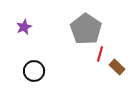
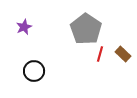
brown rectangle: moved 6 px right, 13 px up
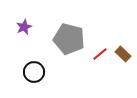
gray pentagon: moved 17 px left, 10 px down; rotated 20 degrees counterclockwise
red line: rotated 35 degrees clockwise
black circle: moved 1 px down
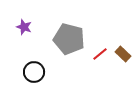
purple star: rotated 28 degrees counterclockwise
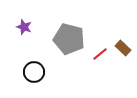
brown rectangle: moved 6 px up
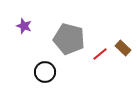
purple star: moved 1 px up
black circle: moved 11 px right
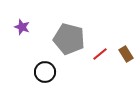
purple star: moved 2 px left, 1 px down
brown rectangle: moved 3 px right, 6 px down; rotated 14 degrees clockwise
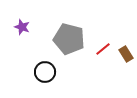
red line: moved 3 px right, 5 px up
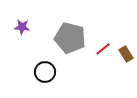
purple star: rotated 14 degrees counterclockwise
gray pentagon: moved 1 px right, 1 px up
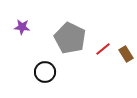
gray pentagon: rotated 12 degrees clockwise
